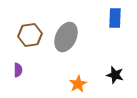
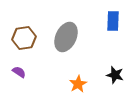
blue rectangle: moved 2 px left, 3 px down
brown hexagon: moved 6 px left, 3 px down
purple semicircle: moved 1 px right, 2 px down; rotated 56 degrees counterclockwise
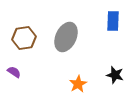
purple semicircle: moved 5 px left
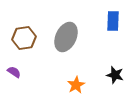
orange star: moved 2 px left, 1 px down
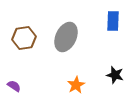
purple semicircle: moved 14 px down
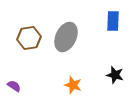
brown hexagon: moved 5 px right
orange star: moved 3 px left; rotated 24 degrees counterclockwise
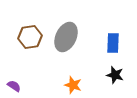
blue rectangle: moved 22 px down
brown hexagon: moved 1 px right, 1 px up
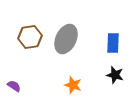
gray ellipse: moved 2 px down
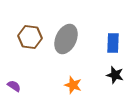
brown hexagon: rotated 15 degrees clockwise
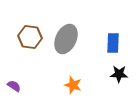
black star: moved 4 px right, 1 px up; rotated 12 degrees counterclockwise
